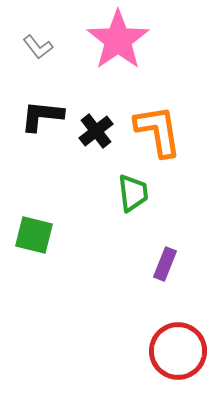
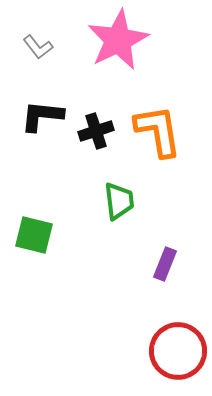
pink star: rotated 8 degrees clockwise
black cross: rotated 20 degrees clockwise
green trapezoid: moved 14 px left, 8 px down
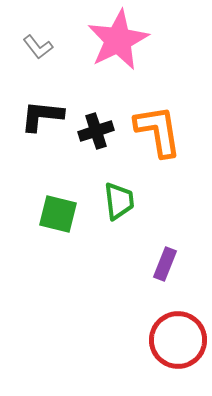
green square: moved 24 px right, 21 px up
red circle: moved 11 px up
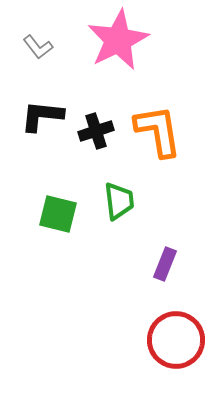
red circle: moved 2 px left
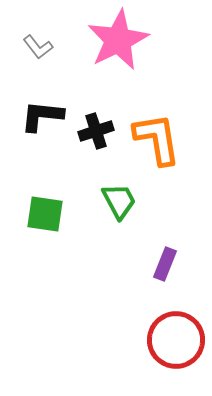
orange L-shape: moved 1 px left, 8 px down
green trapezoid: rotated 21 degrees counterclockwise
green square: moved 13 px left; rotated 6 degrees counterclockwise
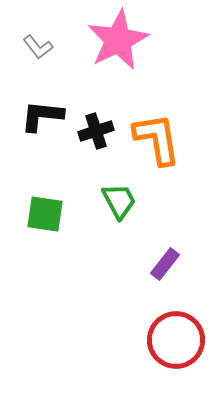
purple rectangle: rotated 16 degrees clockwise
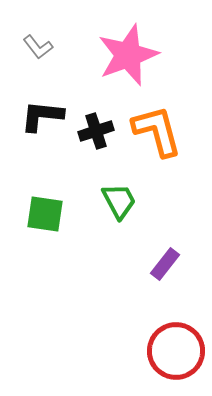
pink star: moved 10 px right, 15 px down; rotated 6 degrees clockwise
orange L-shape: moved 8 px up; rotated 6 degrees counterclockwise
red circle: moved 11 px down
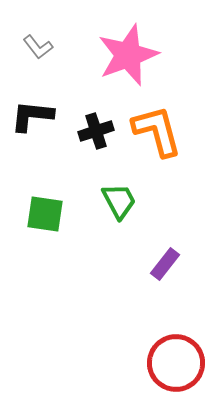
black L-shape: moved 10 px left
red circle: moved 12 px down
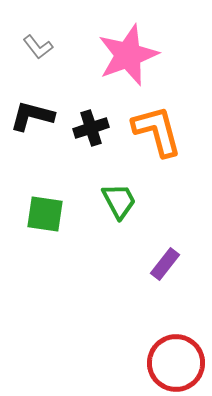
black L-shape: rotated 9 degrees clockwise
black cross: moved 5 px left, 3 px up
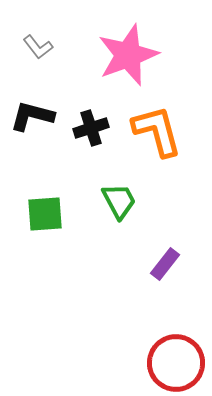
green square: rotated 12 degrees counterclockwise
